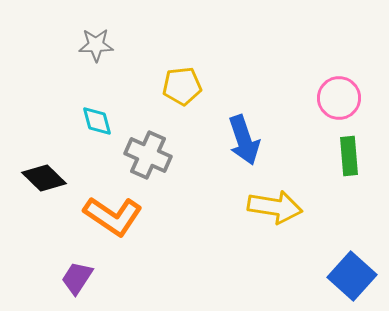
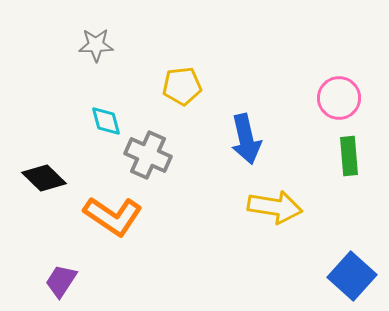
cyan diamond: moved 9 px right
blue arrow: moved 2 px right, 1 px up; rotated 6 degrees clockwise
purple trapezoid: moved 16 px left, 3 px down
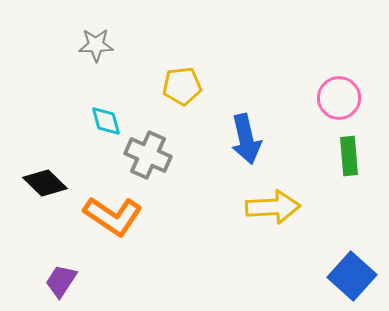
black diamond: moved 1 px right, 5 px down
yellow arrow: moved 2 px left; rotated 12 degrees counterclockwise
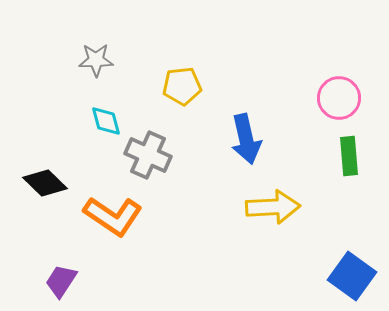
gray star: moved 15 px down
blue square: rotated 6 degrees counterclockwise
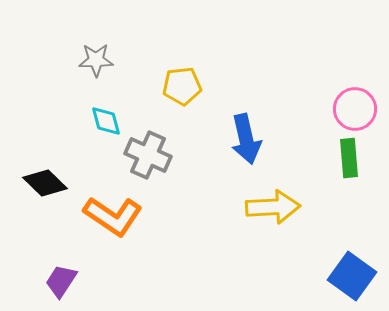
pink circle: moved 16 px right, 11 px down
green rectangle: moved 2 px down
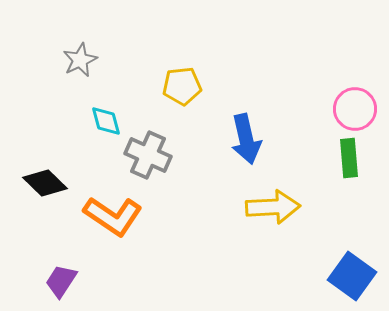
gray star: moved 16 px left; rotated 24 degrees counterclockwise
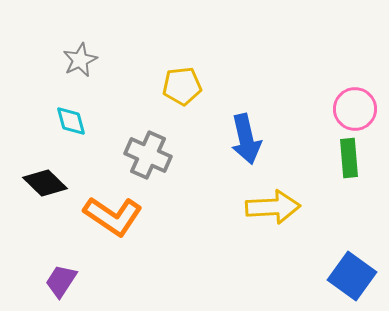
cyan diamond: moved 35 px left
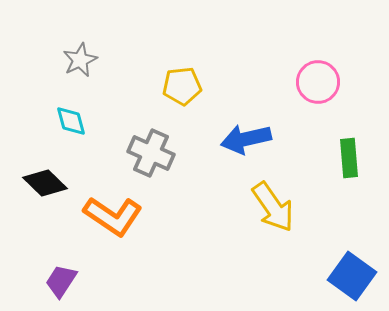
pink circle: moved 37 px left, 27 px up
blue arrow: rotated 90 degrees clockwise
gray cross: moved 3 px right, 2 px up
yellow arrow: rotated 58 degrees clockwise
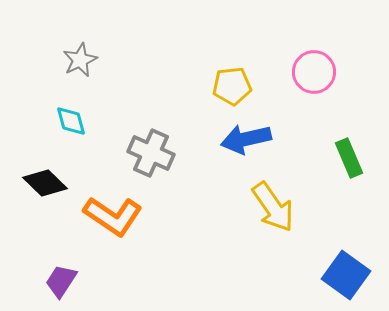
pink circle: moved 4 px left, 10 px up
yellow pentagon: moved 50 px right
green rectangle: rotated 18 degrees counterclockwise
blue square: moved 6 px left, 1 px up
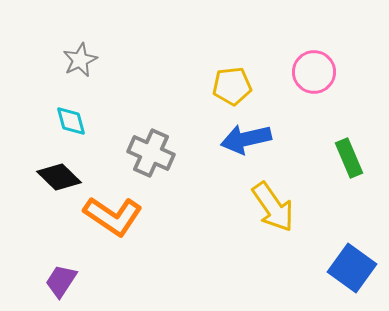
black diamond: moved 14 px right, 6 px up
blue square: moved 6 px right, 7 px up
